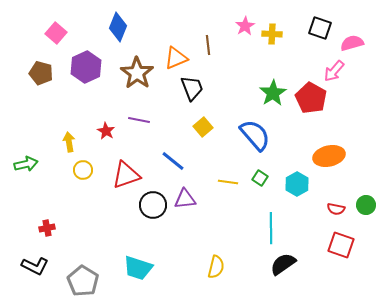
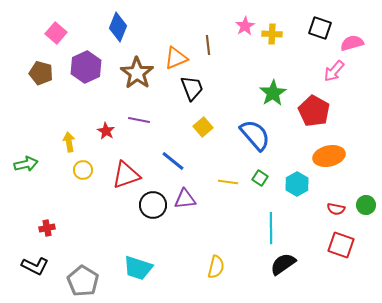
red pentagon: moved 3 px right, 13 px down
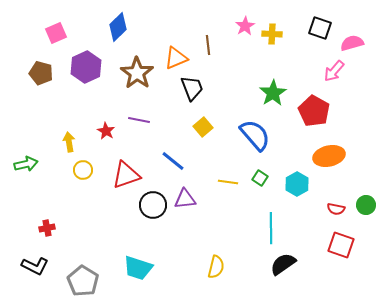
blue diamond: rotated 24 degrees clockwise
pink square: rotated 25 degrees clockwise
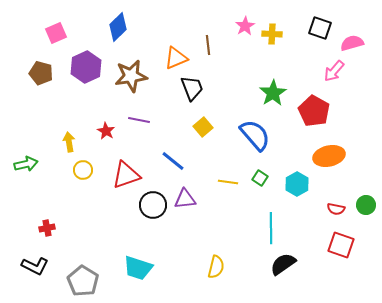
brown star: moved 6 px left, 3 px down; rotated 28 degrees clockwise
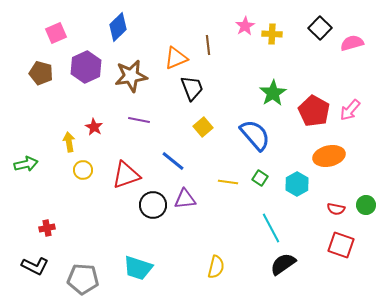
black square: rotated 25 degrees clockwise
pink arrow: moved 16 px right, 39 px down
red star: moved 12 px left, 4 px up
cyan line: rotated 28 degrees counterclockwise
gray pentagon: moved 2 px up; rotated 28 degrees counterclockwise
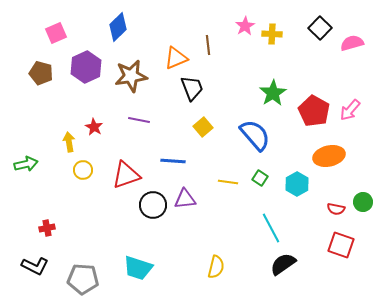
blue line: rotated 35 degrees counterclockwise
green circle: moved 3 px left, 3 px up
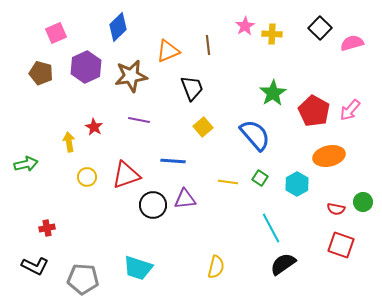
orange triangle: moved 8 px left, 7 px up
yellow circle: moved 4 px right, 7 px down
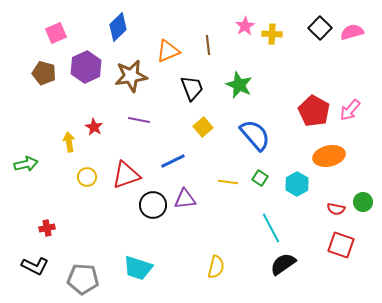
pink semicircle: moved 11 px up
brown pentagon: moved 3 px right
green star: moved 34 px left, 8 px up; rotated 16 degrees counterclockwise
blue line: rotated 30 degrees counterclockwise
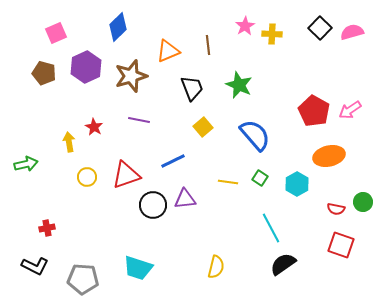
brown star: rotated 8 degrees counterclockwise
pink arrow: rotated 15 degrees clockwise
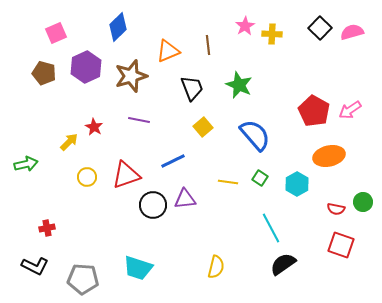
yellow arrow: rotated 54 degrees clockwise
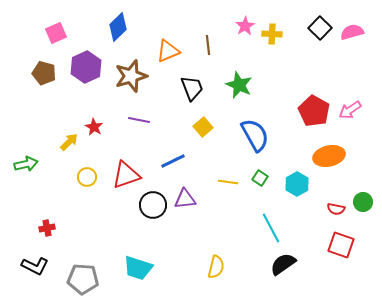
blue semicircle: rotated 12 degrees clockwise
